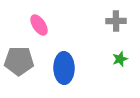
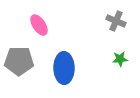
gray cross: rotated 24 degrees clockwise
green star: rotated 14 degrees clockwise
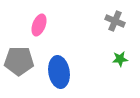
gray cross: moved 1 px left
pink ellipse: rotated 55 degrees clockwise
blue ellipse: moved 5 px left, 4 px down; rotated 8 degrees counterclockwise
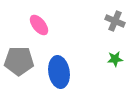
pink ellipse: rotated 60 degrees counterclockwise
green star: moved 5 px left
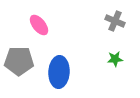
blue ellipse: rotated 12 degrees clockwise
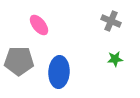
gray cross: moved 4 px left
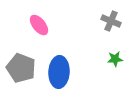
gray pentagon: moved 2 px right, 7 px down; rotated 20 degrees clockwise
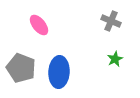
green star: rotated 21 degrees counterclockwise
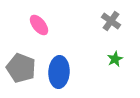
gray cross: rotated 12 degrees clockwise
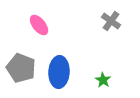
green star: moved 12 px left, 21 px down; rotated 14 degrees counterclockwise
